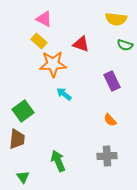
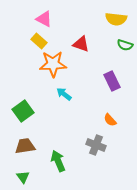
brown trapezoid: moved 8 px right, 7 px down; rotated 105 degrees counterclockwise
gray cross: moved 11 px left, 11 px up; rotated 24 degrees clockwise
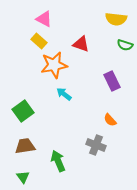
orange star: moved 1 px right, 1 px down; rotated 8 degrees counterclockwise
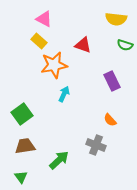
red triangle: moved 2 px right, 1 px down
cyan arrow: rotated 77 degrees clockwise
green square: moved 1 px left, 3 px down
green arrow: moved 1 px right, 1 px up; rotated 70 degrees clockwise
green triangle: moved 2 px left
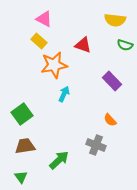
yellow semicircle: moved 1 px left, 1 px down
purple rectangle: rotated 18 degrees counterclockwise
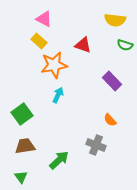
cyan arrow: moved 6 px left, 1 px down
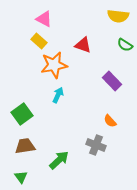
yellow semicircle: moved 3 px right, 4 px up
green semicircle: rotated 14 degrees clockwise
orange semicircle: moved 1 px down
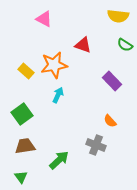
yellow rectangle: moved 13 px left, 30 px down
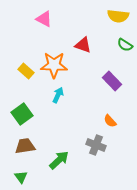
orange star: rotated 12 degrees clockwise
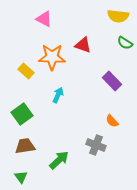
green semicircle: moved 2 px up
orange star: moved 2 px left, 8 px up
orange semicircle: moved 2 px right
